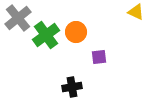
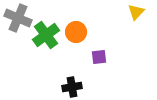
yellow triangle: rotated 48 degrees clockwise
gray cross: rotated 28 degrees counterclockwise
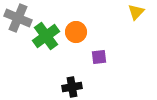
green cross: moved 1 px down
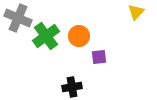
orange circle: moved 3 px right, 4 px down
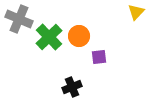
gray cross: moved 1 px right, 1 px down
green cross: moved 3 px right, 1 px down; rotated 8 degrees counterclockwise
black cross: rotated 12 degrees counterclockwise
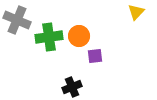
gray cross: moved 2 px left, 1 px down
green cross: rotated 36 degrees clockwise
purple square: moved 4 px left, 1 px up
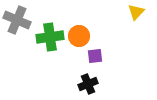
green cross: moved 1 px right
black cross: moved 16 px right, 3 px up
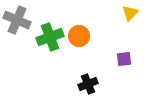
yellow triangle: moved 6 px left, 1 px down
green cross: rotated 12 degrees counterclockwise
purple square: moved 29 px right, 3 px down
